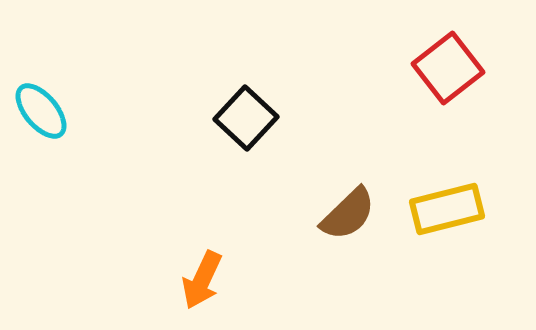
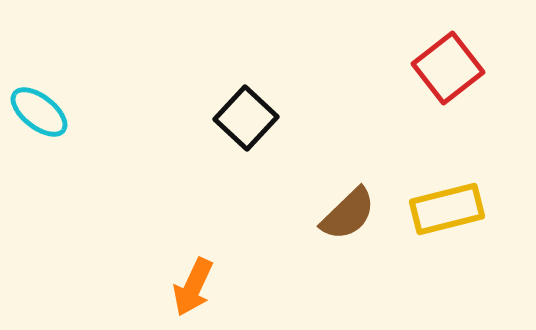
cyan ellipse: moved 2 px left, 1 px down; rotated 12 degrees counterclockwise
orange arrow: moved 9 px left, 7 px down
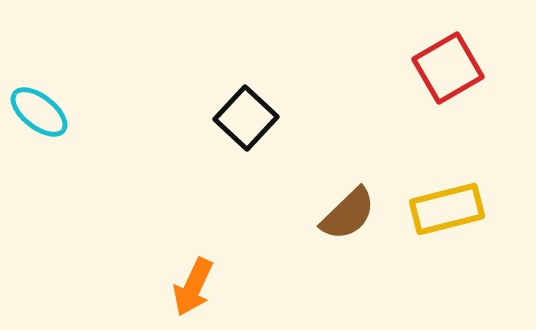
red square: rotated 8 degrees clockwise
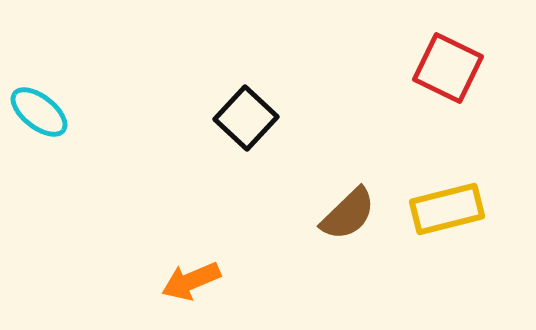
red square: rotated 34 degrees counterclockwise
orange arrow: moved 2 px left, 6 px up; rotated 42 degrees clockwise
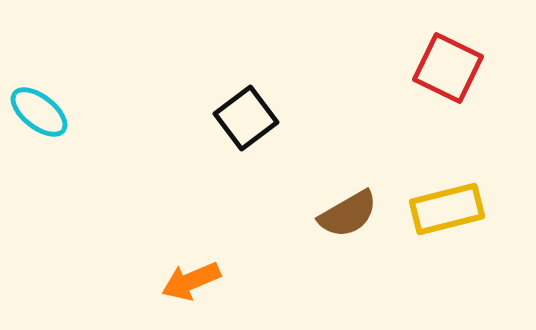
black square: rotated 10 degrees clockwise
brown semicircle: rotated 14 degrees clockwise
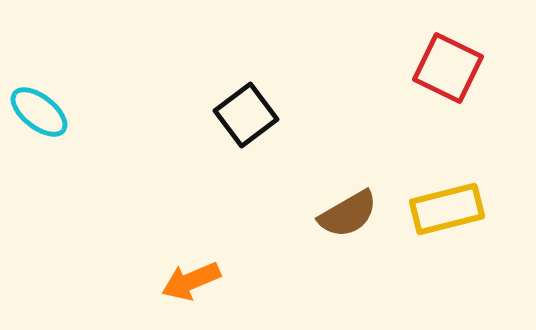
black square: moved 3 px up
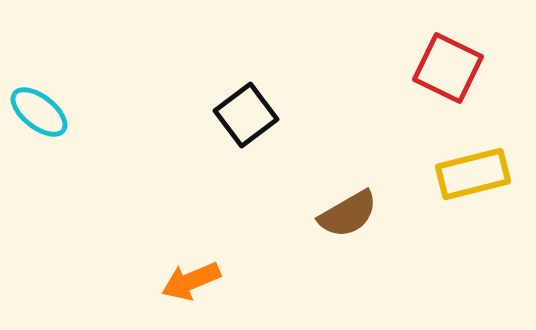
yellow rectangle: moved 26 px right, 35 px up
